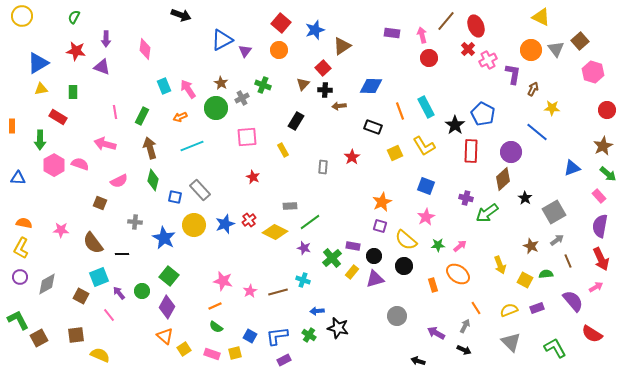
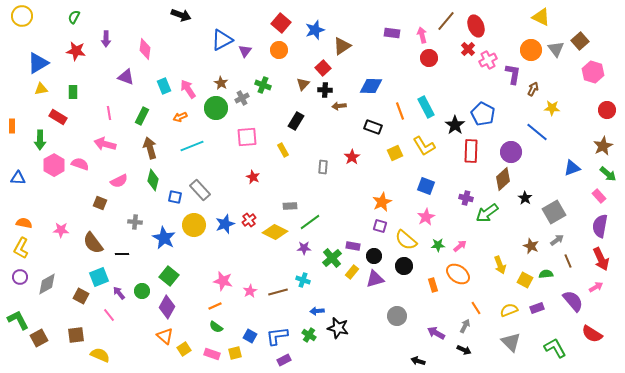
purple triangle at (102, 67): moved 24 px right, 10 px down
pink line at (115, 112): moved 6 px left, 1 px down
purple star at (304, 248): rotated 16 degrees counterclockwise
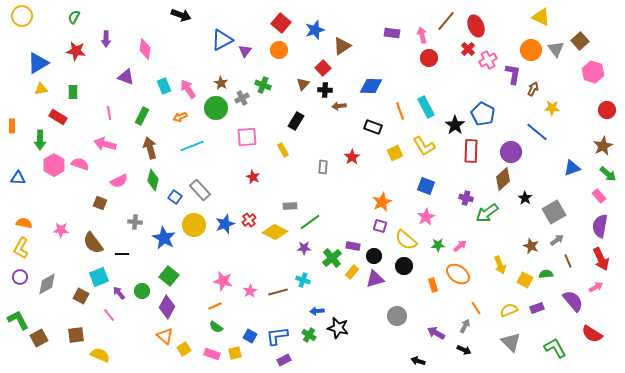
blue square at (175, 197): rotated 24 degrees clockwise
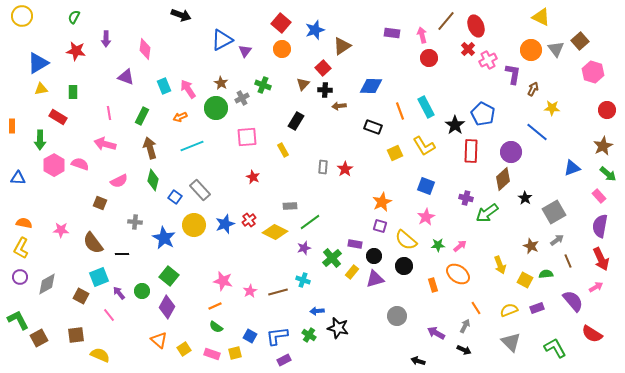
orange circle at (279, 50): moved 3 px right, 1 px up
red star at (352, 157): moved 7 px left, 12 px down
purple rectangle at (353, 246): moved 2 px right, 2 px up
purple star at (304, 248): rotated 16 degrees counterclockwise
orange triangle at (165, 336): moved 6 px left, 4 px down
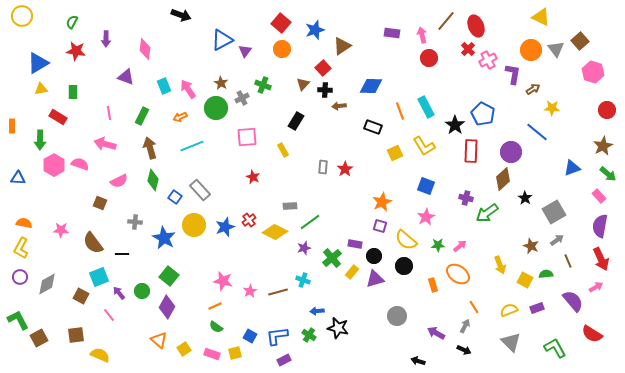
green semicircle at (74, 17): moved 2 px left, 5 px down
brown arrow at (533, 89): rotated 32 degrees clockwise
blue star at (225, 224): moved 3 px down
orange line at (476, 308): moved 2 px left, 1 px up
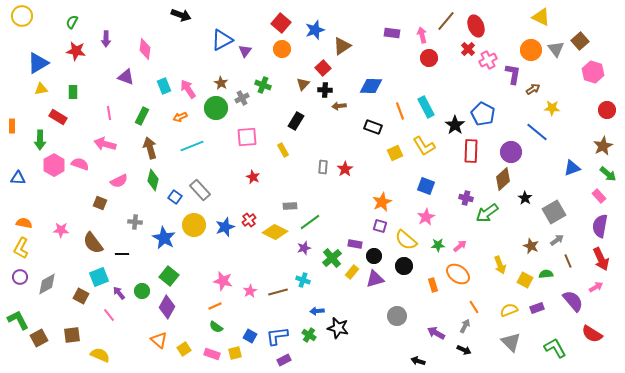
brown square at (76, 335): moved 4 px left
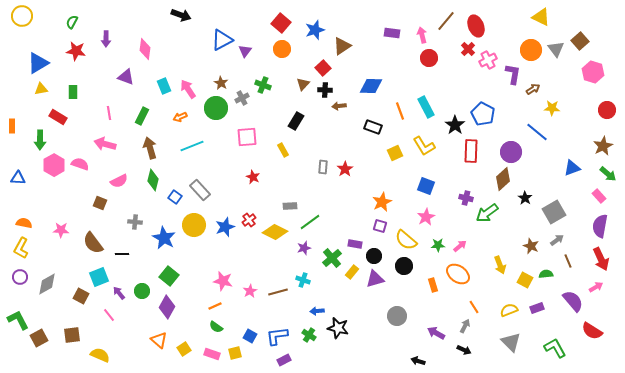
red semicircle at (592, 334): moved 3 px up
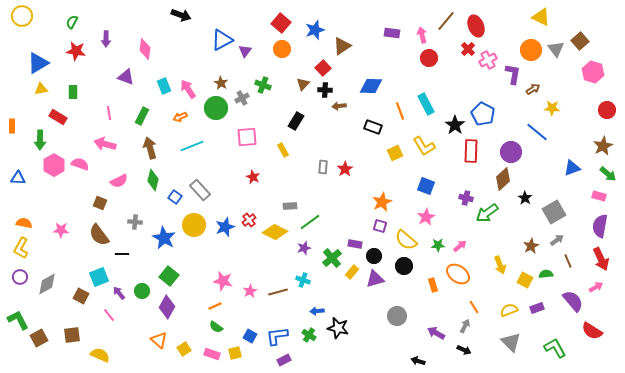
cyan rectangle at (426, 107): moved 3 px up
pink rectangle at (599, 196): rotated 32 degrees counterclockwise
brown semicircle at (93, 243): moved 6 px right, 8 px up
brown star at (531, 246): rotated 21 degrees clockwise
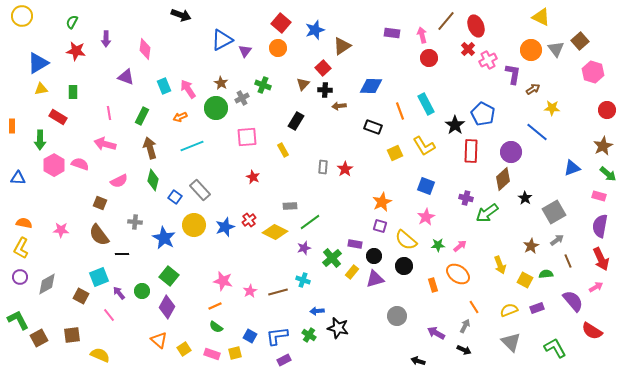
orange circle at (282, 49): moved 4 px left, 1 px up
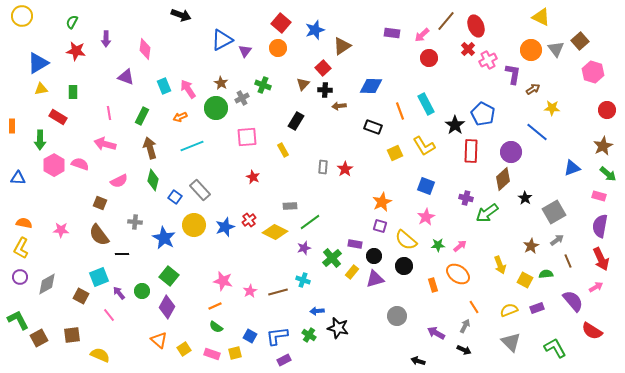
pink arrow at (422, 35): rotated 119 degrees counterclockwise
